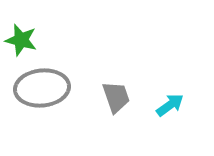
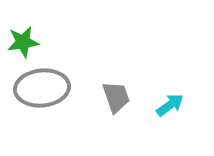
green star: moved 2 px right, 2 px down; rotated 24 degrees counterclockwise
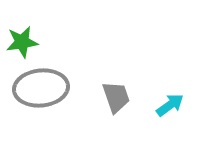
green star: moved 1 px left
gray ellipse: moved 1 px left
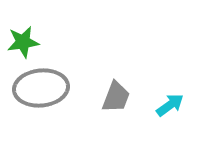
green star: moved 1 px right
gray trapezoid: rotated 40 degrees clockwise
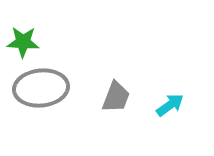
green star: rotated 12 degrees clockwise
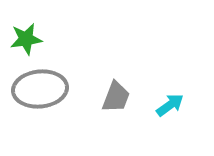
green star: moved 3 px right, 3 px up; rotated 12 degrees counterclockwise
gray ellipse: moved 1 px left, 1 px down
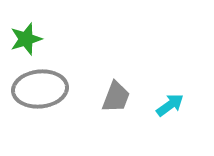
green star: rotated 8 degrees counterclockwise
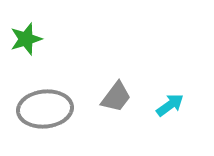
gray ellipse: moved 5 px right, 20 px down
gray trapezoid: rotated 16 degrees clockwise
